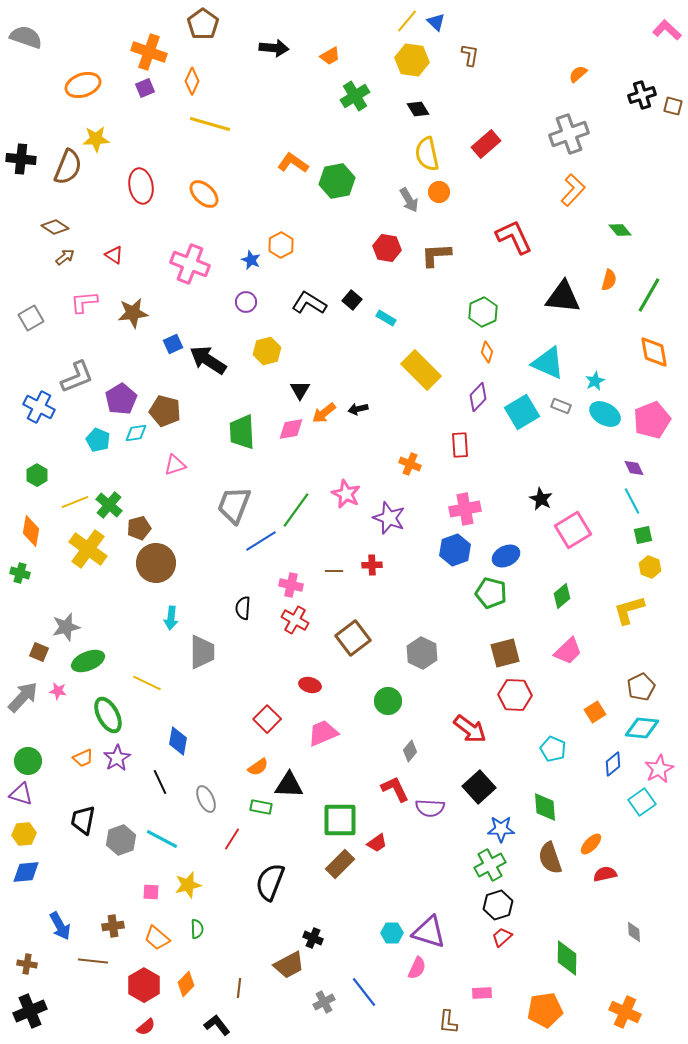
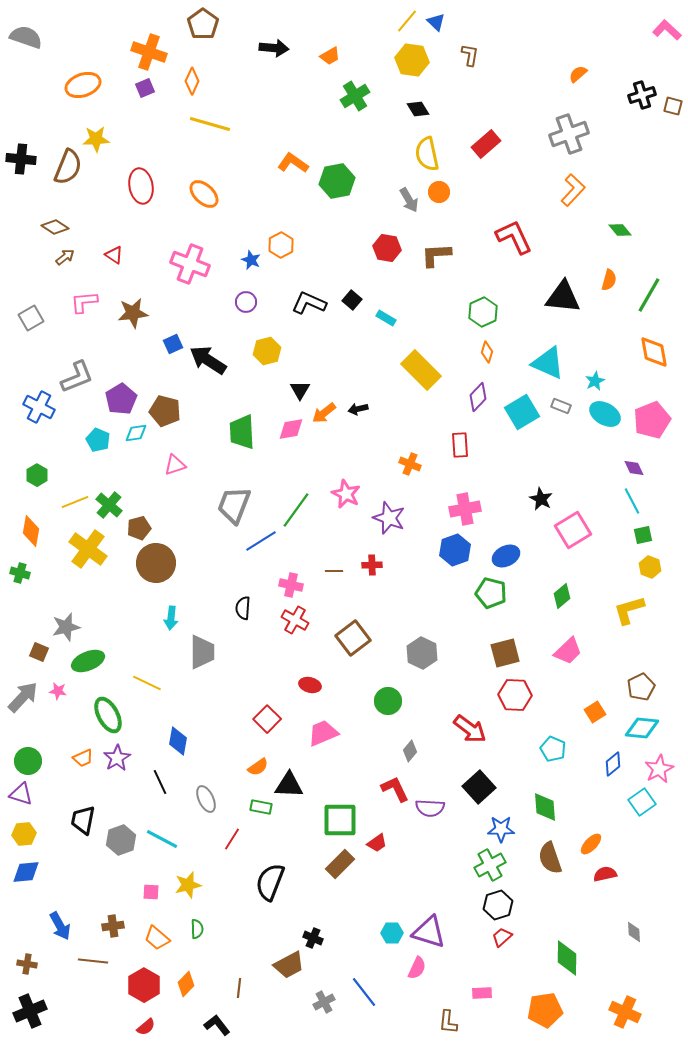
black L-shape at (309, 303): rotated 8 degrees counterclockwise
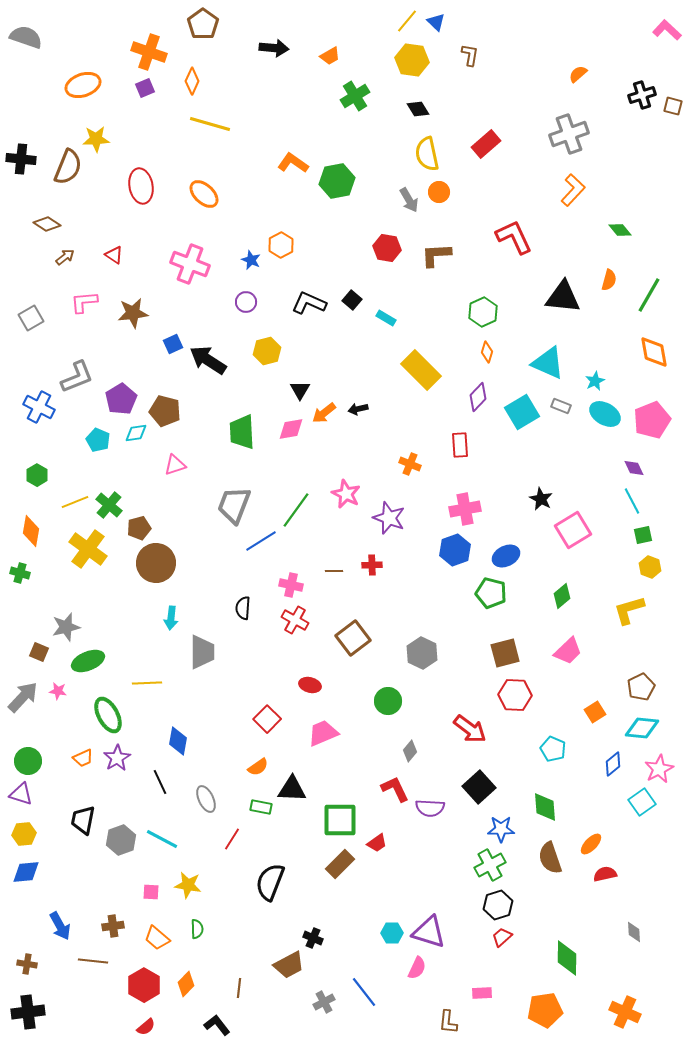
brown diamond at (55, 227): moved 8 px left, 3 px up
yellow line at (147, 683): rotated 28 degrees counterclockwise
black triangle at (289, 785): moved 3 px right, 4 px down
yellow star at (188, 885): rotated 24 degrees clockwise
black cross at (30, 1011): moved 2 px left, 1 px down; rotated 16 degrees clockwise
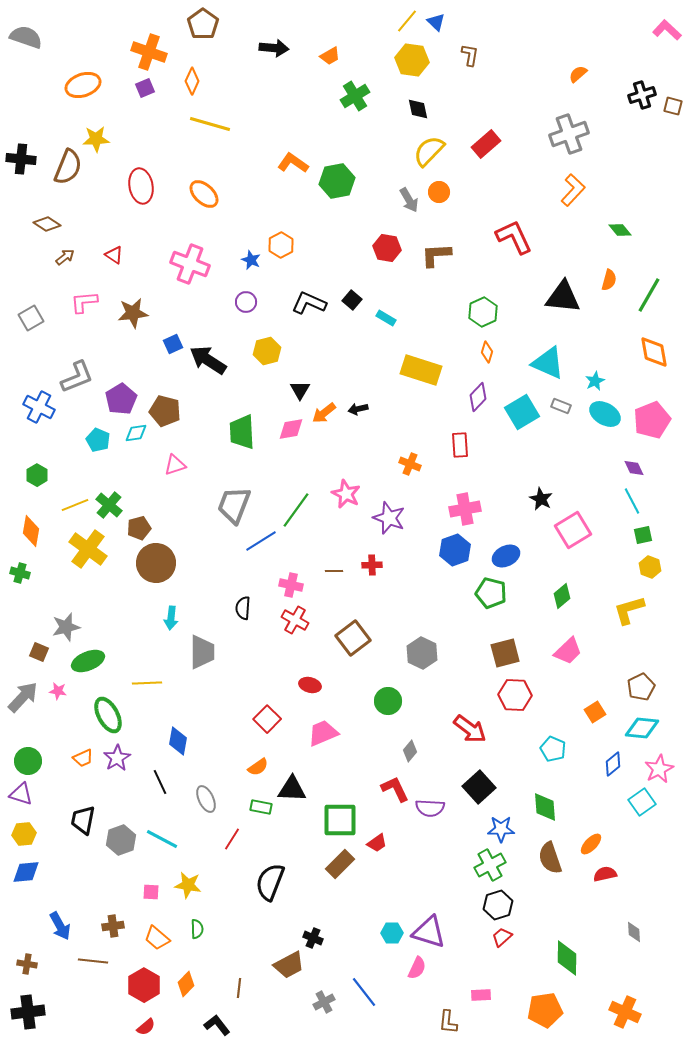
black diamond at (418, 109): rotated 20 degrees clockwise
yellow semicircle at (427, 154): moved 2 px right, 3 px up; rotated 56 degrees clockwise
yellow rectangle at (421, 370): rotated 27 degrees counterclockwise
yellow line at (75, 502): moved 3 px down
pink rectangle at (482, 993): moved 1 px left, 2 px down
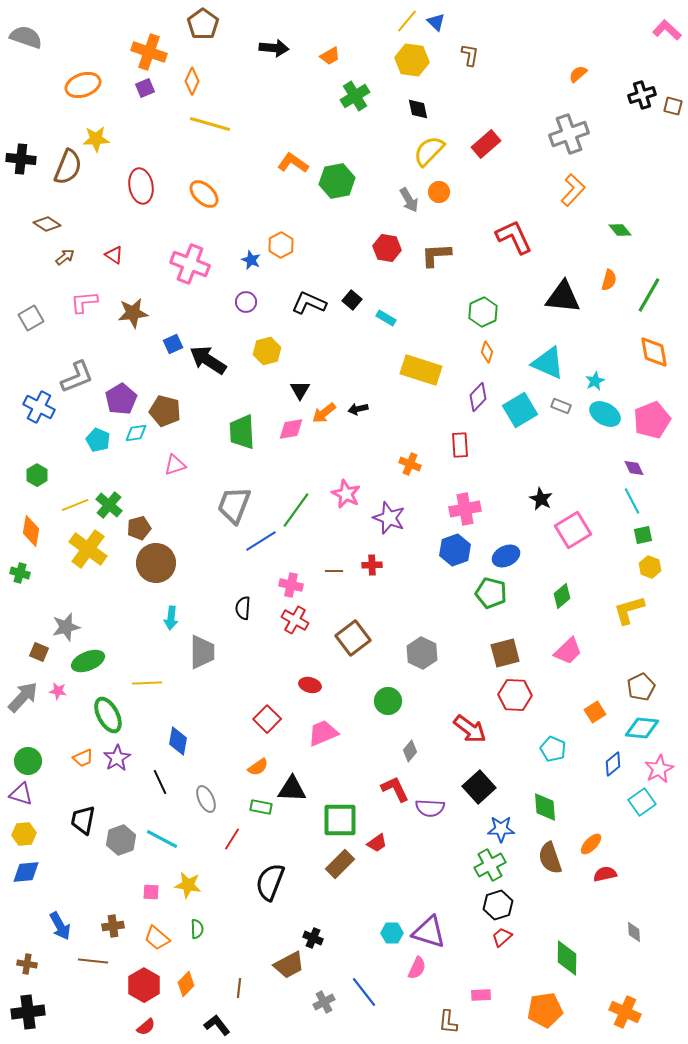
cyan square at (522, 412): moved 2 px left, 2 px up
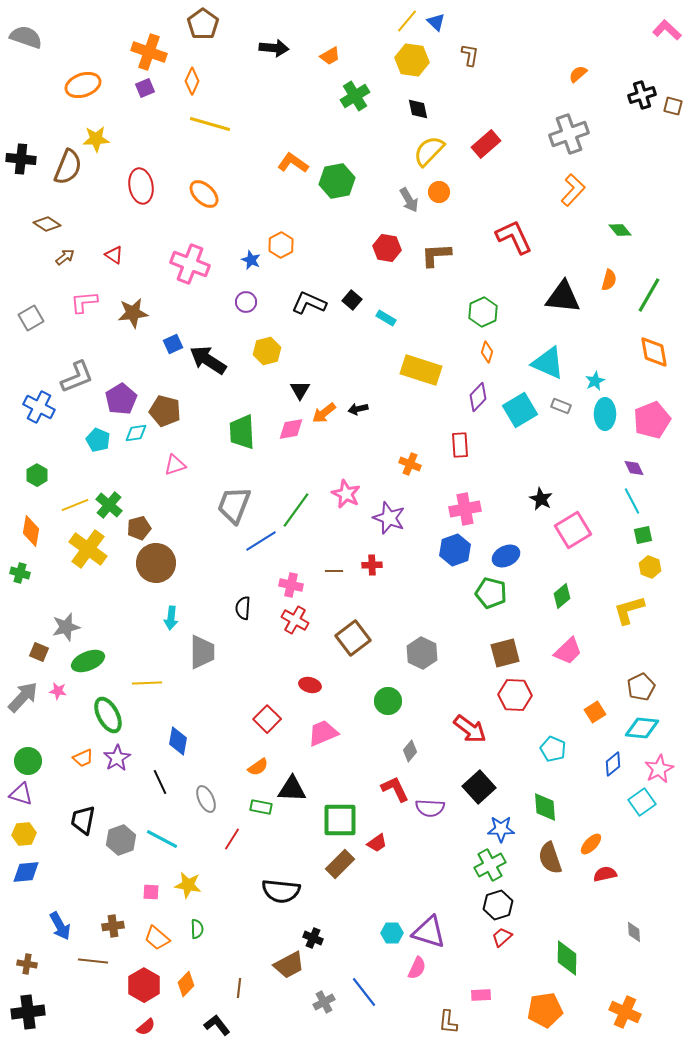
cyan ellipse at (605, 414): rotated 60 degrees clockwise
black semicircle at (270, 882): moved 11 px right, 9 px down; rotated 105 degrees counterclockwise
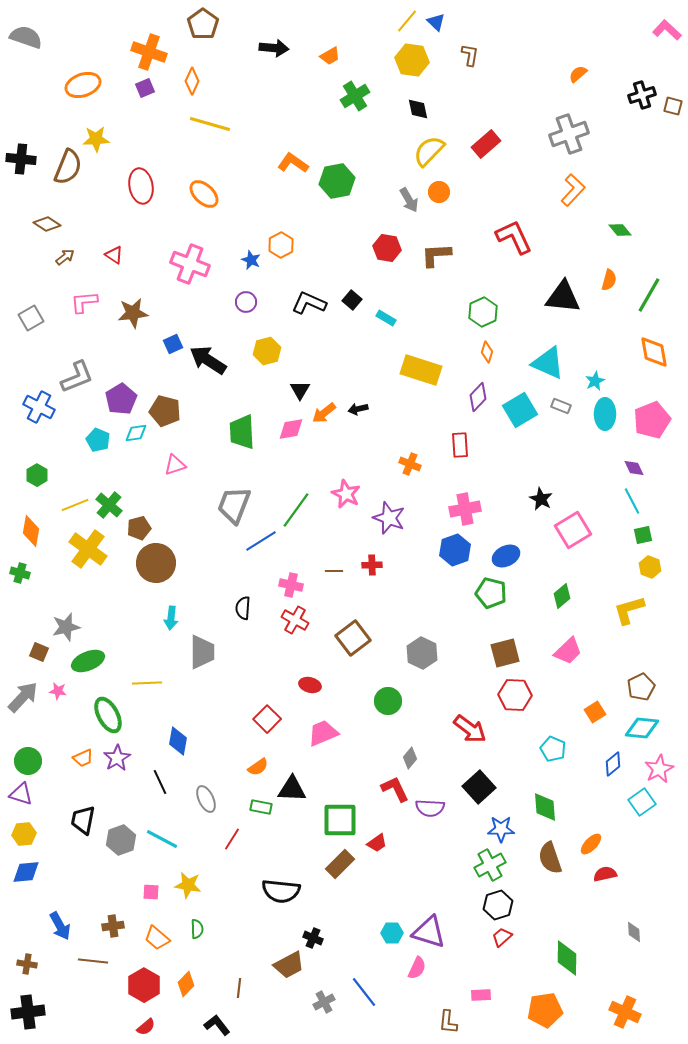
gray diamond at (410, 751): moved 7 px down
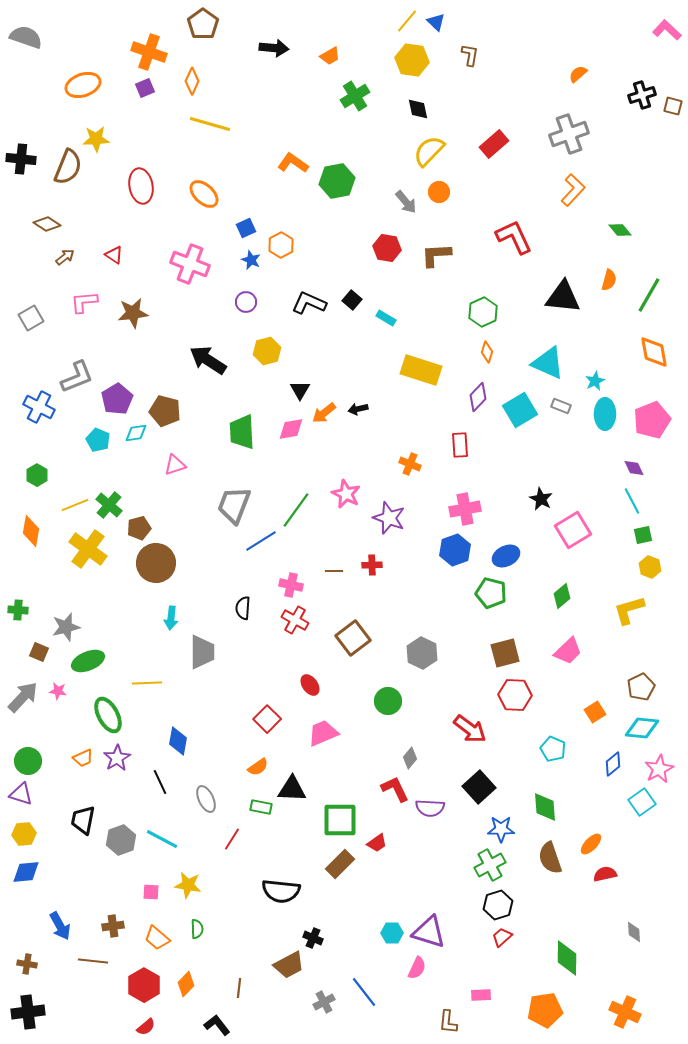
red rectangle at (486, 144): moved 8 px right
gray arrow at (409, 200): moved 3 px left, 2 px down; rotated 10 degrees counterclockwise
blue square at (173, 344): moved 73 px right, 116 px up
purple pentagon at (121, 399): moved 4 px left
green cross at (20, 573): moved 2 px left, 37 px down; rotated 12 degrees counterclockwise
red ellipse at (310, 685): rotated 40 degrees clockwise
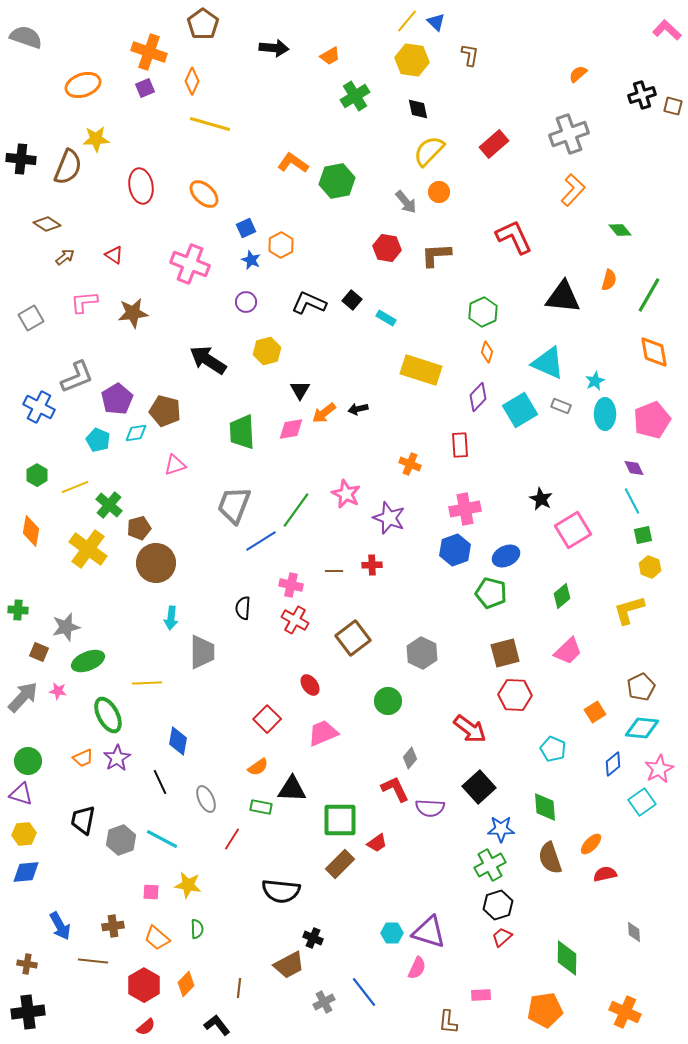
yellow line at (75, 505): moved 18 px up
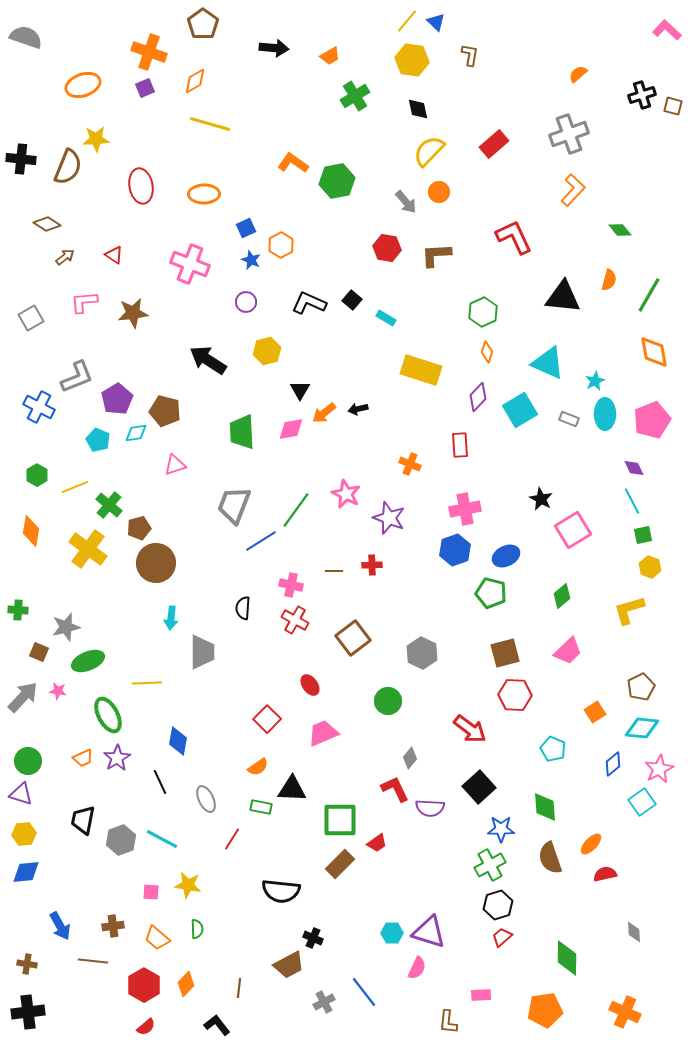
orange diamond at (192, 81): moved 3 px right; rotated 36 degrees clockwise
orange ellipse at (204, 194): rotated 44 degrees counterclockwise
gray rectangle at (561, 406): moved 8 px right, 13 px down
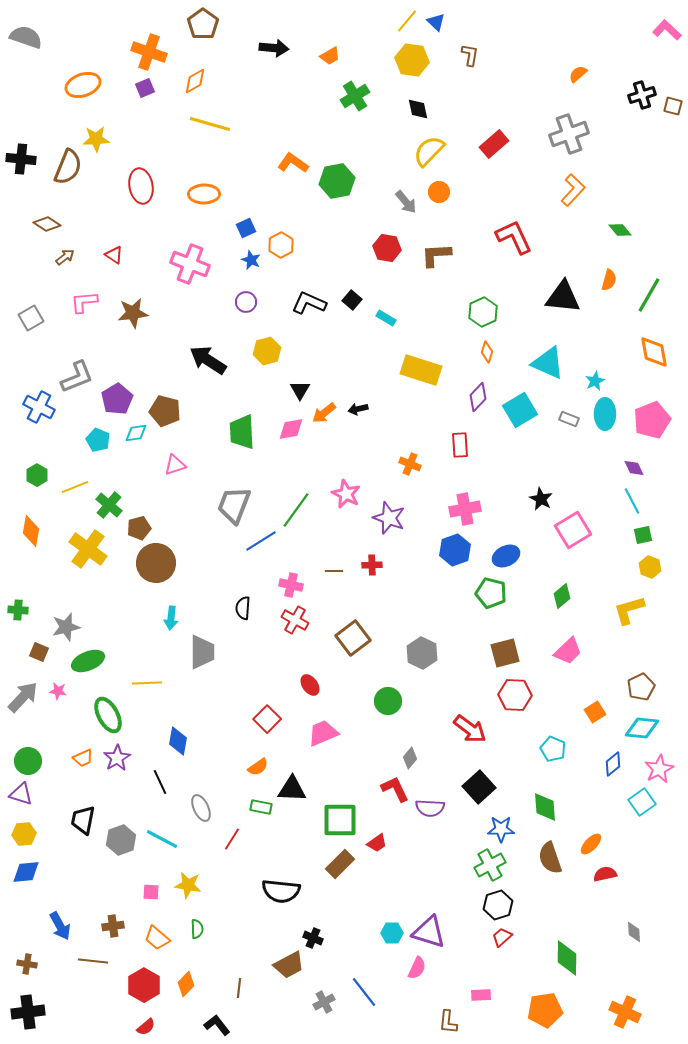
gray ellipse at (206, 799): moved 5 px left, 9 px down
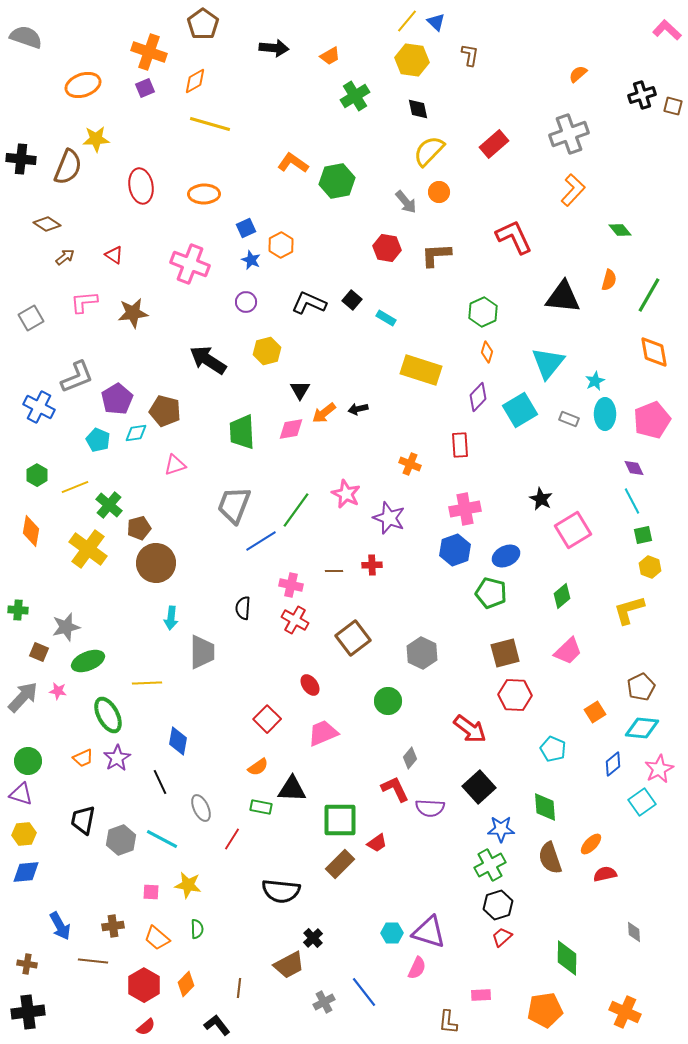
cyan triangle at (548, 363): rotated 45 degrees clockwise
black cross at (313, 938): rotated 24 degrees clockwise
